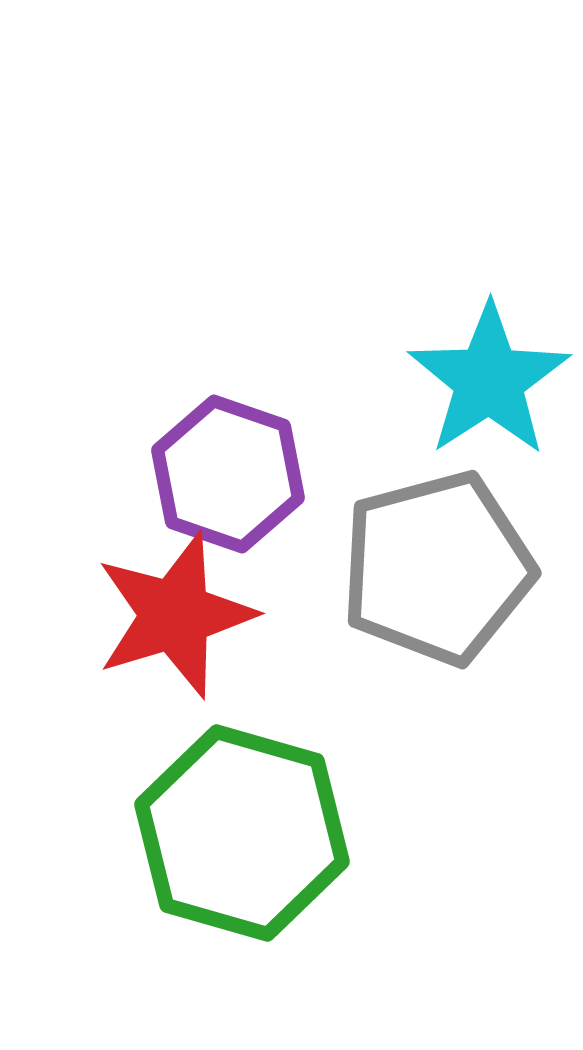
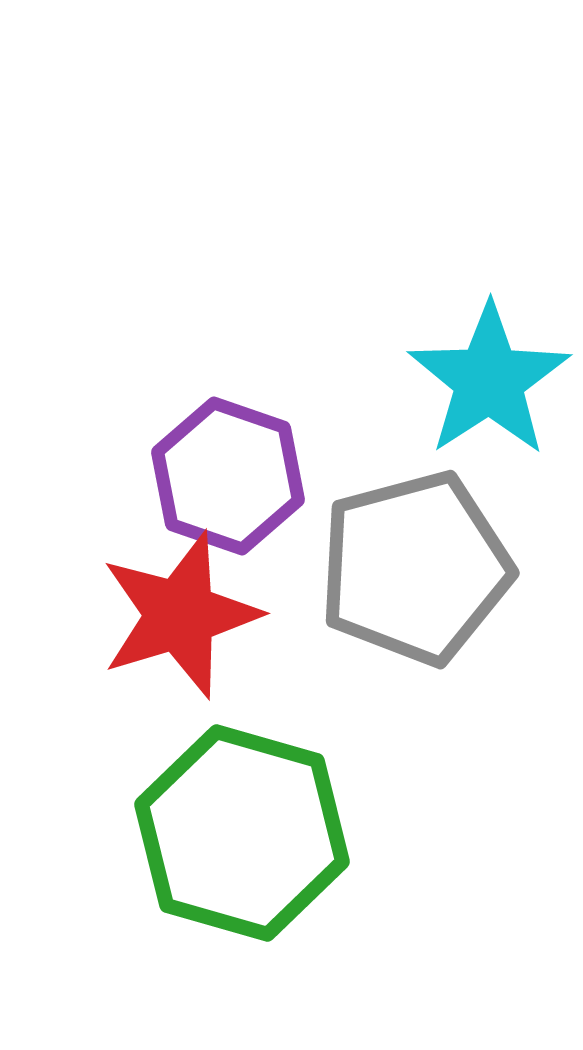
purple hexagon: moved 2 px down
gray pentagon: moved 22 px left
red star: moved 5 px right
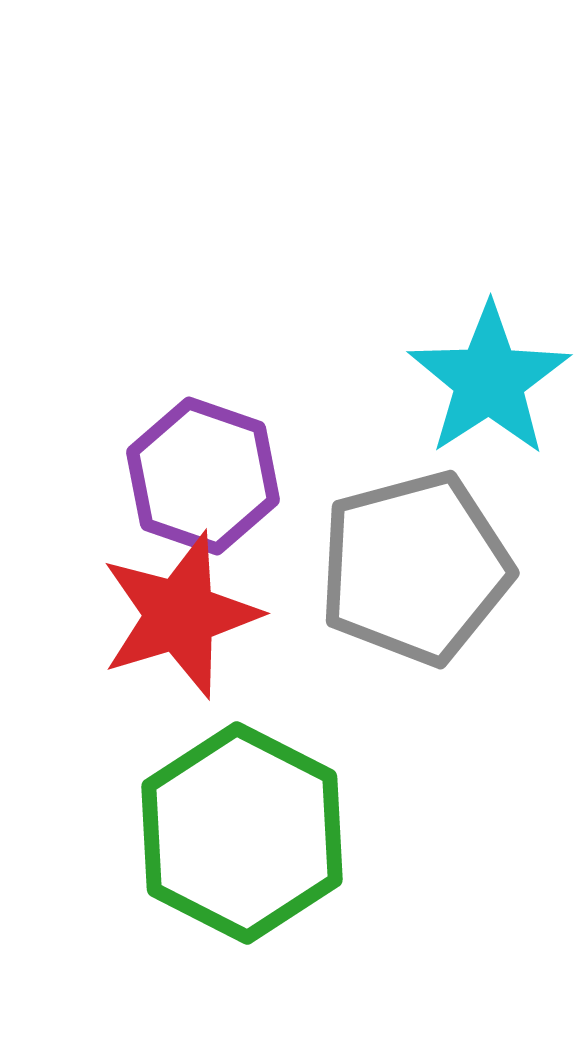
purple hexagon: moved 25 px left
green hexagon: rotated 11 degrees clockwise
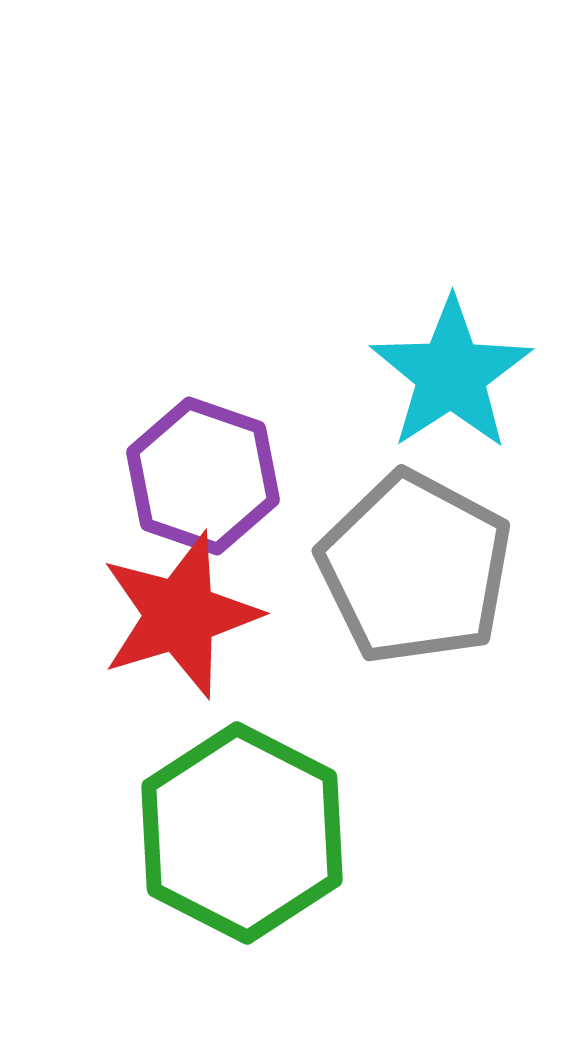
cyan star: moved 38 px left, 6 px up
gray pentagon: rotated 29 degrees counterclockwise
